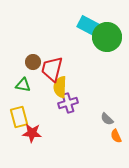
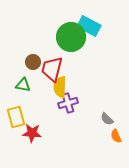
green circle: moved 36 px left
yellow rectangle: moved 3 px left
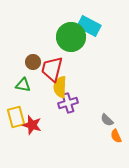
gray semicircle: moved 1 px down
red star: moved 8 px up; rotated 12 degrees clockwise
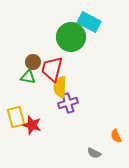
cyan rectangle: moved 4 px up
green triangle: moved 5 px right, 8 px up
gray semicircle: moved 13 px left, 33 px down; rotated 16 degrees counterclockwise
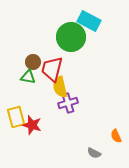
cyan rectangle: moved 1 px up
yellow semicircle: rotated 15 degrees counterclockwise
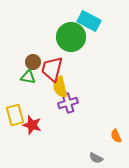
yellow rectangle: moved 1 px left, 2 px up
gray semicircle: moved 2 px right, 5 px down
